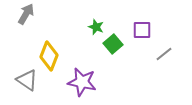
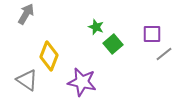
purple square: moved 10 px right, 4 px down
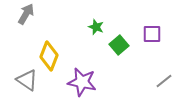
green square: moved 6 px right, 1 px down
gray line: moved 27 px down
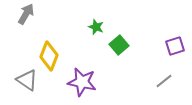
purple square: moved 23 px right, 12 px down; rotated 18 degrees counterclockwise
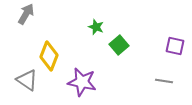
purple square: rotated 30 degrees clockwise
gray line: rotated 48 degrees clockwise
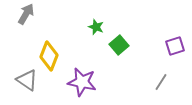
purple square: rotated 30 degrees counterclockwise
gray line: moved 3 px left, 1 px down; rotated 66 degrees counterclockwise
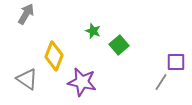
green star: moved 3 px left, 4 px down
purple square: moved 1 px right, 16 px down; rotated 18 degrees clockwise
yellow diamond: moved 5 px right
gray triangle: moved 1 px up
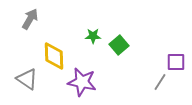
gray arrow: moved 4 px right, 5 px down
green star: moved 5 px down; rotated 21 degrees counterclockwise
yellow diamond: rotated 24 degrees counterclockwise
gray line: moved 1 px left
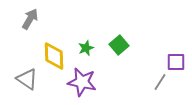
green star: moved 7 px left, 12 px down; rotated 21 degrees counterclockwise
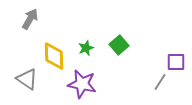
purple star: moved 2 px down
